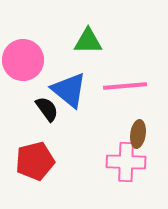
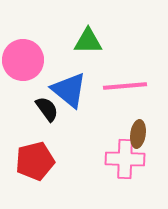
pink cross: moved 1 px left, 3 px up
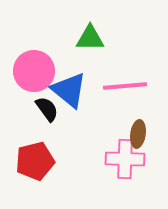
green triangle: moved 2 px right, 3 px up
pink circle: moved 11 px right, 11 px down
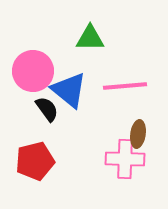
pink circle: moved 1 px left
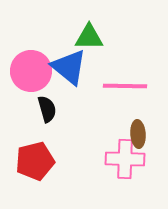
green triangle: moved 1 px left, 1 px up
pink circle: moved 2 px left
pink line: rotated 6 degrees clockwise
blue triangle: moved 23 px up
black semicircle: rotated 20 degrees clockwise
brown ellipse: rotated 12 degrees counterclockwise
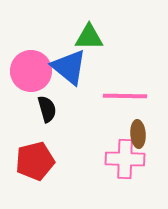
pink line: moved 10 px down
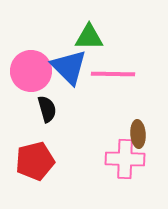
blue triangle: rotated 6 degrees clockwise
pink line: moved 12 px left, 22 px up
